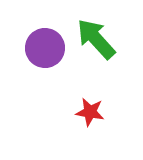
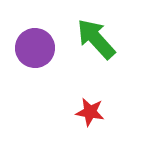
purple circle: moved 10 px left
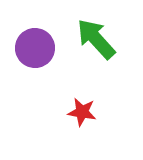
red star: moved 8 px left
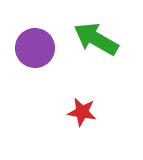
green arrow: rotated 18 degrees counterclockwise
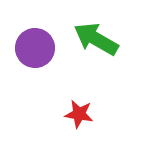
red star: moved 3 px left, 2 px down
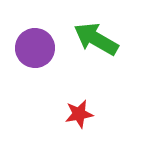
red star: rotated 20 degrees counterclockwise
